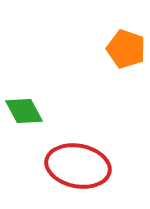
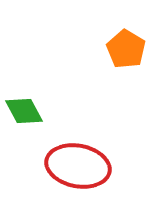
orange pentagon: rotated 12 degrees clockwise
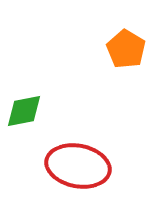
green diamond: rotated 72 degrees counterclockwise
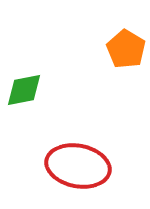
green diamond: moved 21 px up
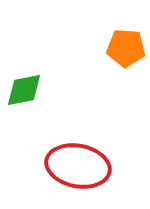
orange pentagon: moved 1 px up; rotated 27 degrees counterclockwise
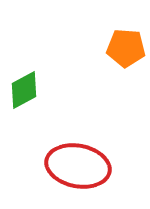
green diamond: rotated 18 degrees counterclockwise
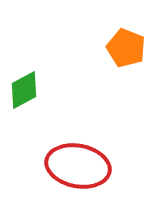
orange pentagon: rotated 18 degrees clockwise
